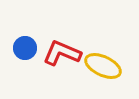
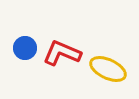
yellow ellipse: moved 5 px right, 3 px down
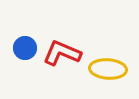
yellow ellipse: rotated 21 degrees counterclockwise
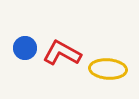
red L-shape: rotated 6 degrees clockwise
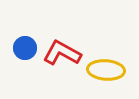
yellow ellipse: moved 2 px left, 1 px down
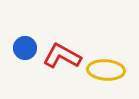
red L-shape: moved 3 px down
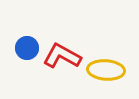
blue circle: moved 2 px right
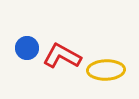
yellow ellipse: rotated 6 degrees counterclockwise
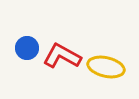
yellow ellipse: moved 3 px up; rotated 15 degrees clockwise
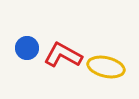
red L-shape: moved 1 px right, 1 px up
